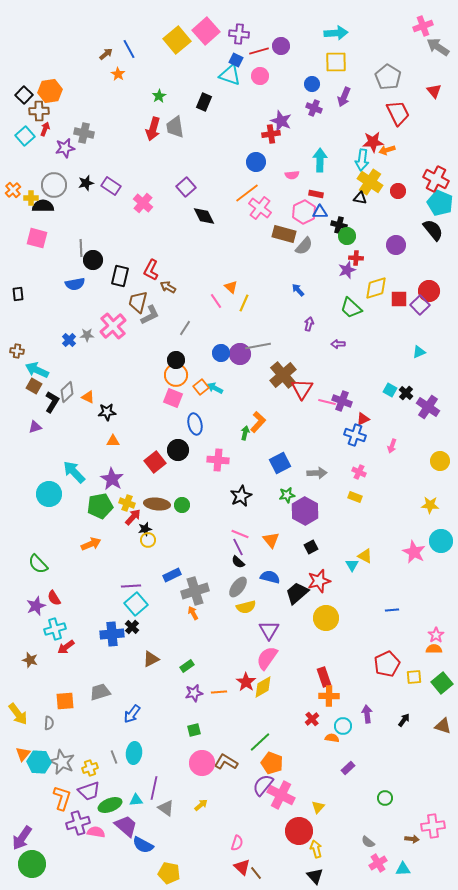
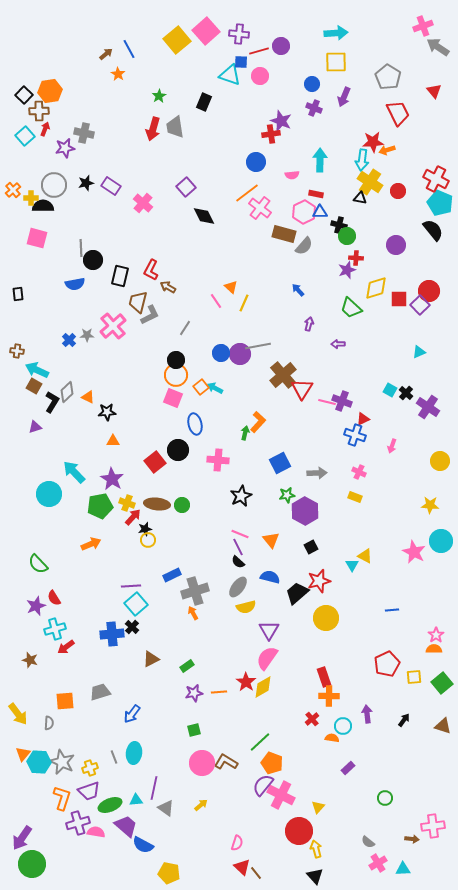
blue square at (236, 60): moved 5 px right, 2 px down; rotated 24 degrees counterclockwise
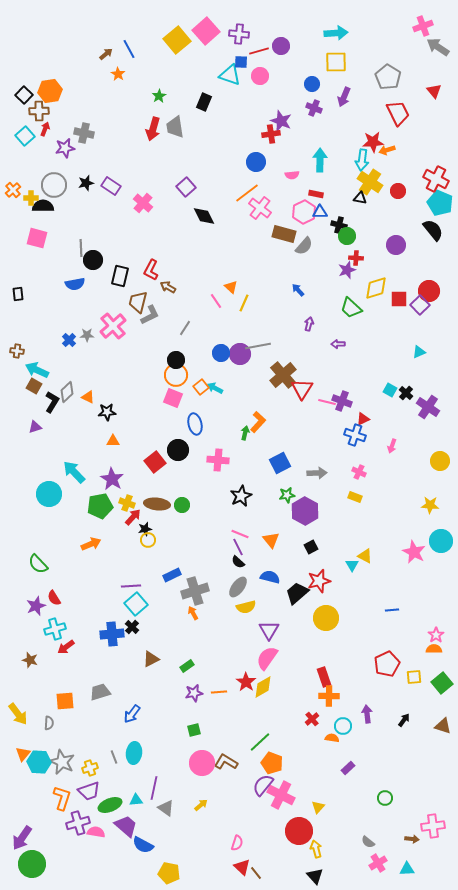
cyan triangle at (403, 869): moved 4 px right
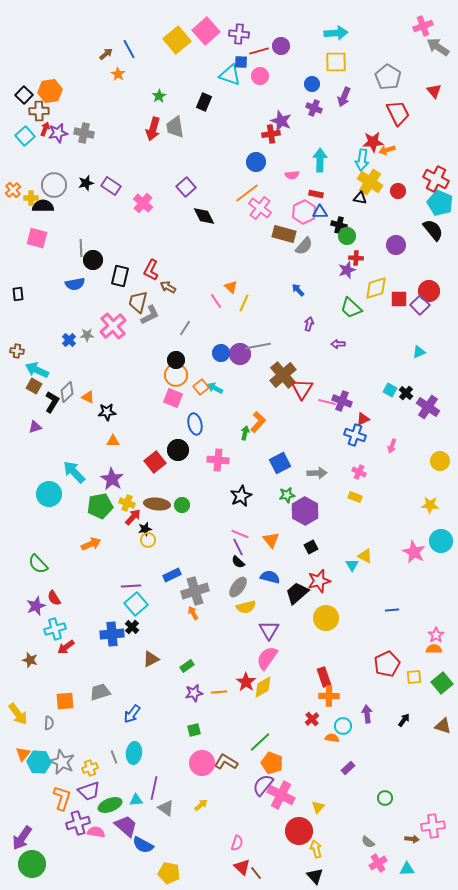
purple star at (65, 148): moved 7 px left, 15 px up
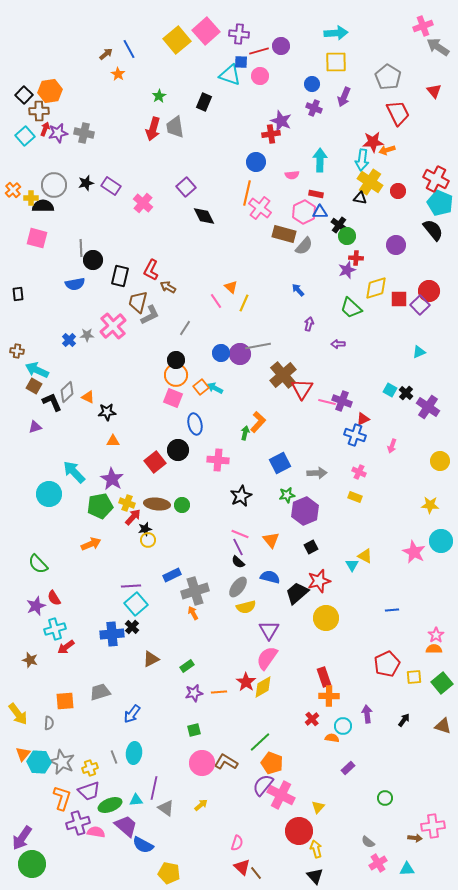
orange line at (247, 193): rotated 40 degrees counterclockwise
black cross at (339, 225): rotated 21 degrees clockwise
black L-shape at (52, 402): rotated 55 degrees counterclockwise
purple hexagon at (305, 511): rotated 8 degrees clockwise
brown arrow at (412, 839): moved 3 px right, 1 px up
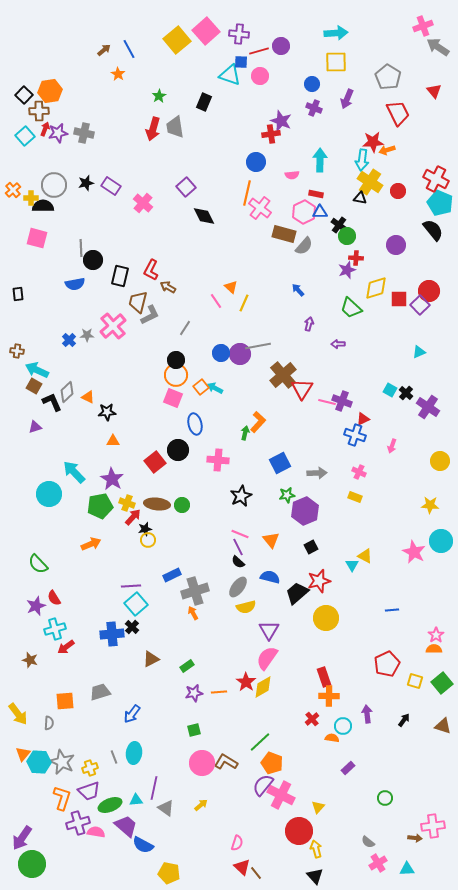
brown arrow at (106, 54): moved 2 px left, 4 px up
purple arrow at (344, 97): moved 3 px right, 2 px down
yellow square at (414, 677): moved 1 px right, 4 px down; rotated 21 degrees clockwise
